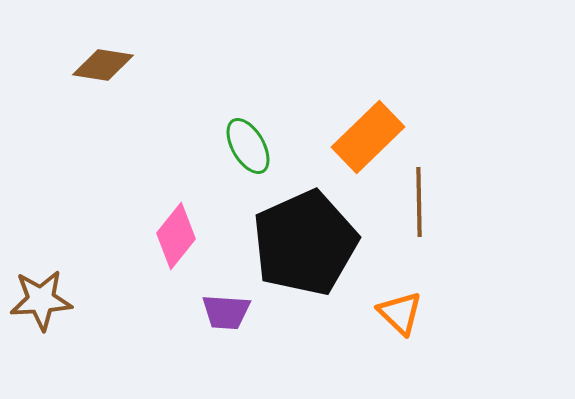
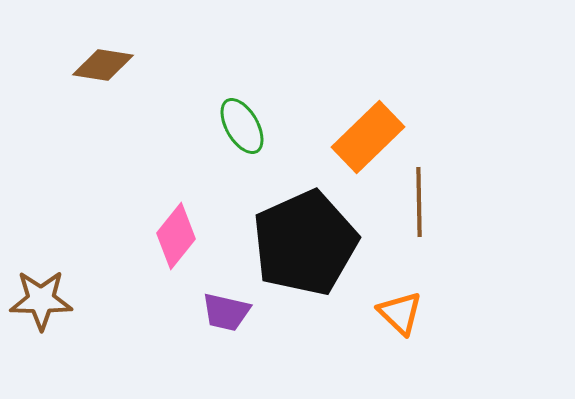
green ellipse: moved 6 px left, 20 px up
brown star: rotated 4 degrees clockwise
purple trapezoid: rotated 9 degrees clockwise
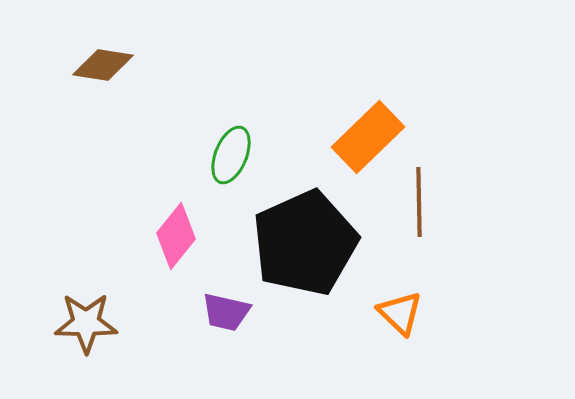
green ellipse: moved 11 px left, 29 px down; rotated 52 degrees clockwise
brown star: moved 45 px right, 23 px down
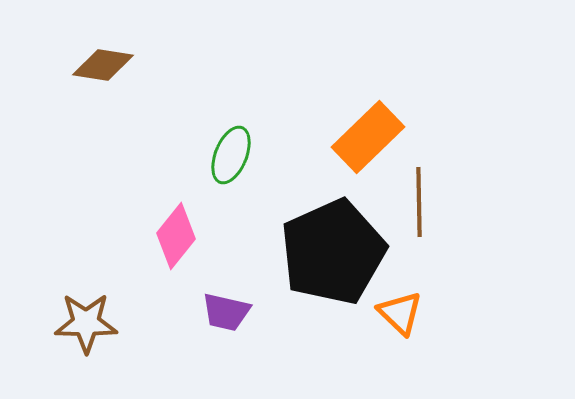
black pentagon: moved 28 px right, 9 px down
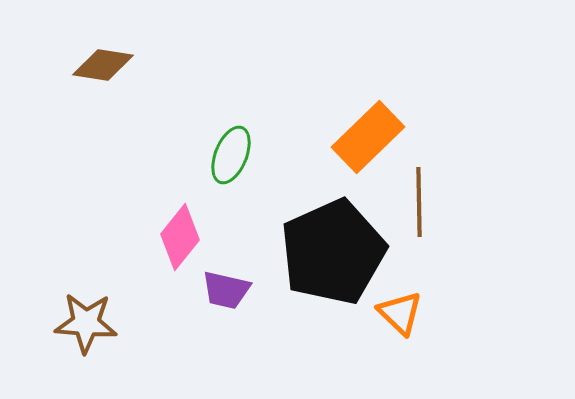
pink diamond: moved 4 px right, 1 px down
purple trapezoid: moved 22 px up
brown star: rotated 4 degrees clockwise
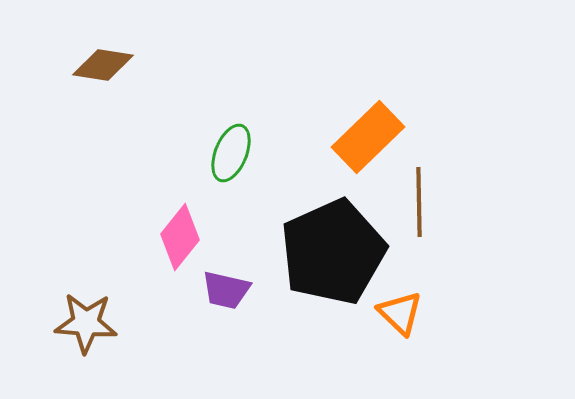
green ellipse: moved 2 px up
